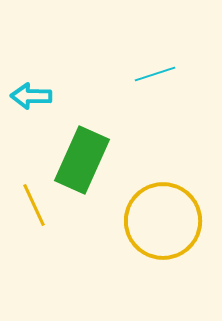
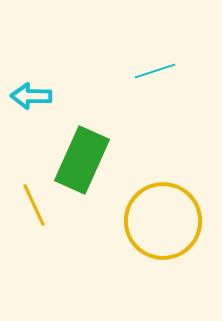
cyan line: moved 3 px up
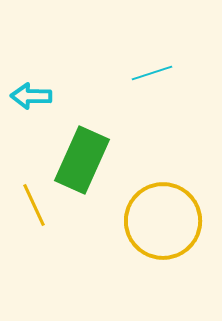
cyan line: moved 3 px left, 2 px down
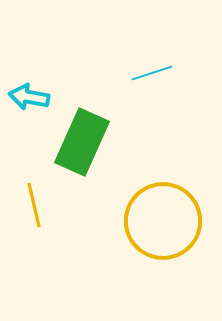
cyan arrow: moved 2 px left, 1 px down; rotated 9 degrees clockwise
green rectangle: moved 18 px up
yellow line: rotated 12 degrees clockwise
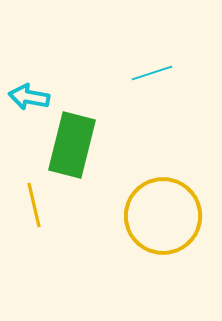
green rectangle: moved 10 px left, 3 px down; rotated 10 degrees counterclockwise
yellow circle: moved 5 px up
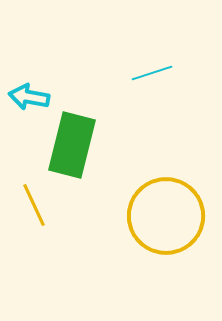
yellow line: rotated 12 degrees counterclockwise
yellow circle: moved 3 px right
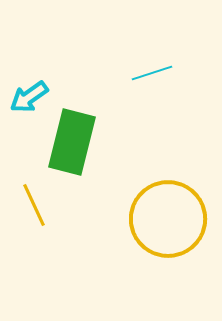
cyan arrow: rotated 45 degrees counterclockwise
green rectangle: moved 3 px up
yellow circle: moved 2 px right, 3 px down
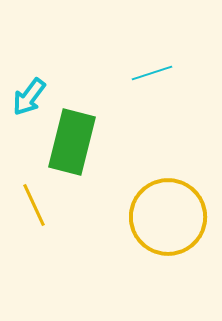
cyan arrow: rotated 18 degrees counterclockwise
yellow circle: moved 2 px up
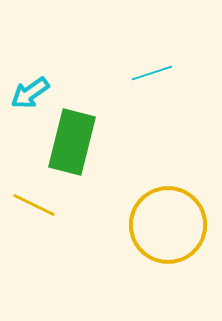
cyan arrow: moved 1 px right, 4 px up; rotated 18 degrees clockwise
yellow line: rotated 39 degrees counterclockwise
yellow circle: moved 8 px down
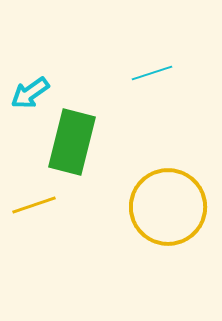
yellow line: rotated 45 degrees counterclockwise
yellow circle: moved 18 px up
